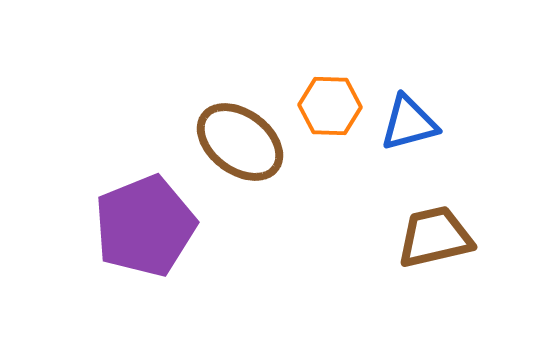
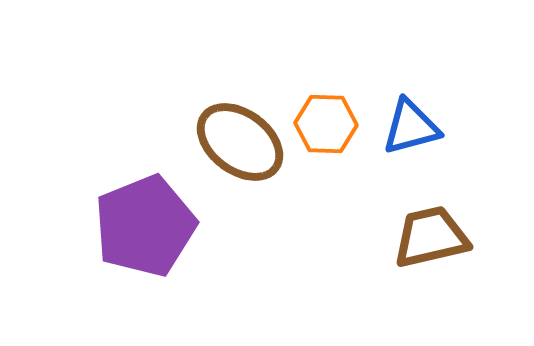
orange hexagon: moved 4 px left, 18 px down
blue triangle: moved 2 px right, 4 px down
brown trapezoid: moved 4 px left
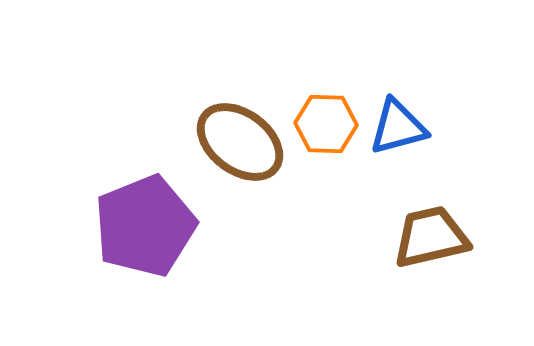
blue triangle: moved 13 px left
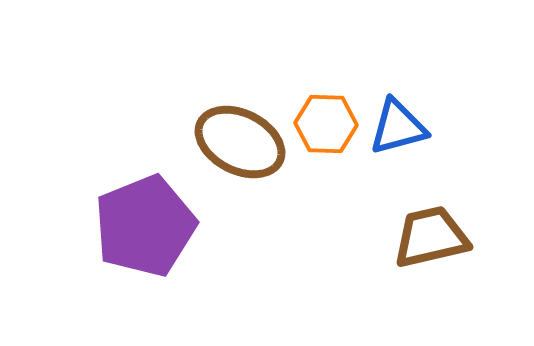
brown ellipse: rotated 10 degrees counterclockwise
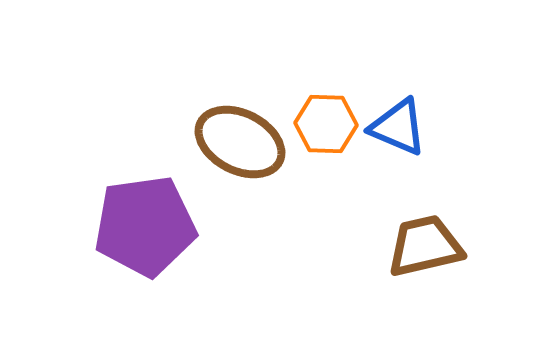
blue triangle: rotated 38 degrees clockwise
purple pentagon: rotated 14 degrees clockwise
brown trapezoid: moved 6 px left, 9 px down
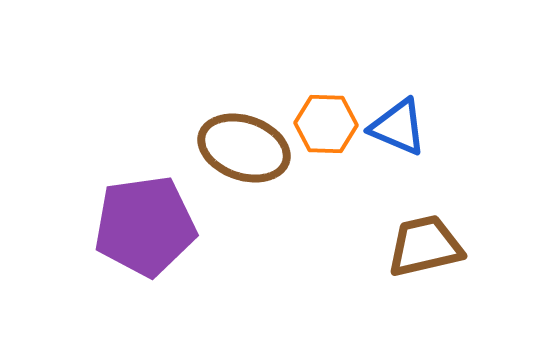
brown ellipse: moved 4 px right, 6 px down; rotated 8 degrees counterclockwise
